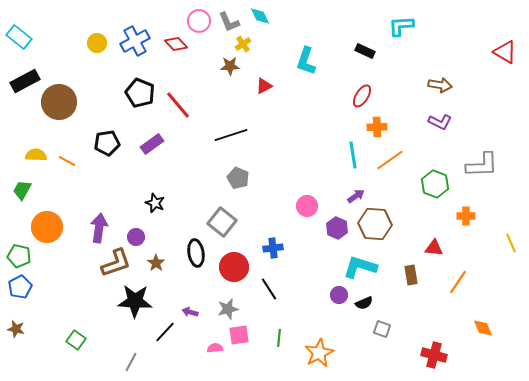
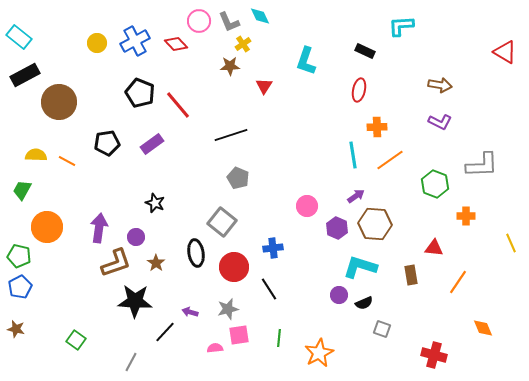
black rectangle at (25, 81): moved 6 px up
red triangle at (264, 86): rotated 30 degrees counterclockwise
red ellipse at (362, 96): moved 3 px left, 6 px up; rotated 20 degrees counterclockwise
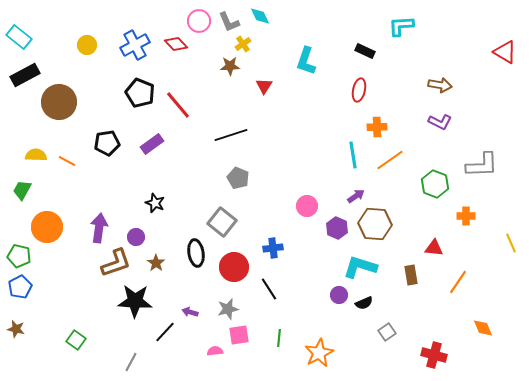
blue cross at (135, 41): moved 4 px down
yellow circle at (97, 43): moved 10 px left, 2 px down
gray square at (382, 329): moved 5 px right, 3 px down; rotated 36 degrees clockwise
pink semicircle at (215, 348): moved 3 px down
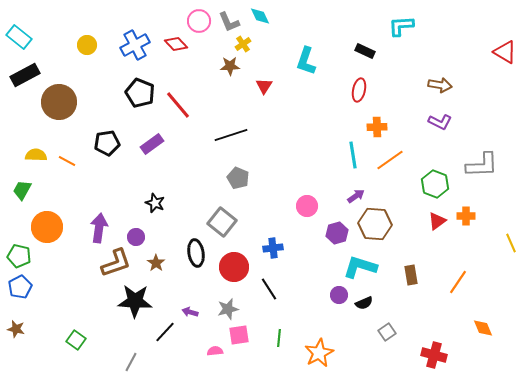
purple hexagon at (337, 228): moved 5 px down; rotated 20 degrees clockwise
red triangle at (434, 248): moved 3 px right, 27 px up; rotated 42 degrees counterclockwise
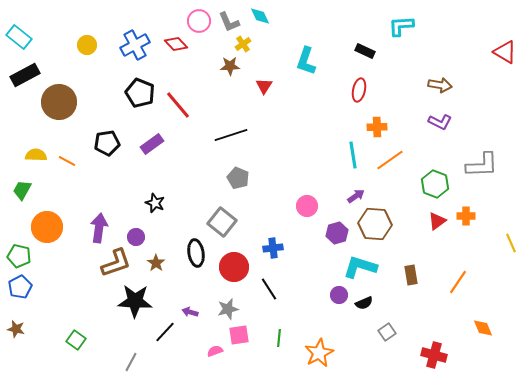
pink semicircle at (215, 351): rotated 14 degrees counterclockwise
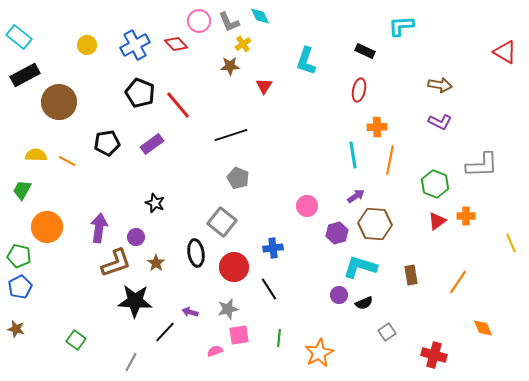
orange line at (390, 160): rotated 44 degrees counterclockwise
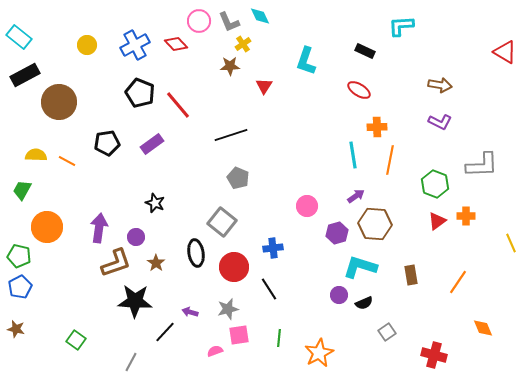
red ellipse at (359, 90): rotated 70 degrees counterclockwise
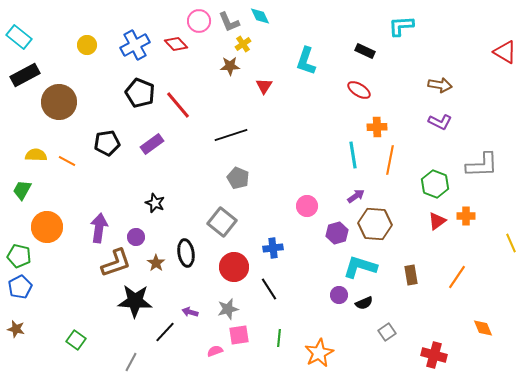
black ellipse at (196, 253): moved 10 px left
orange line at (458, 282): moved 1 px left, 5 px up
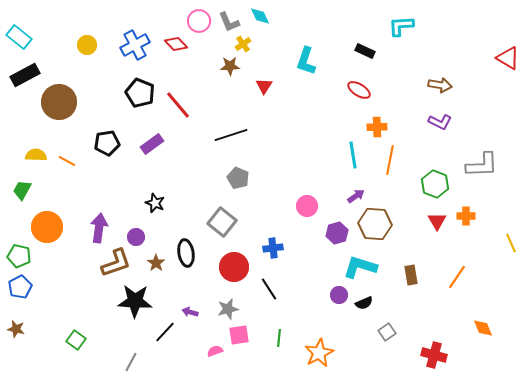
red triangle at (505, 52): moved 3 px right, 6 px down
red triangle at (437, 221): rotated 24 degrees counterclockwise
